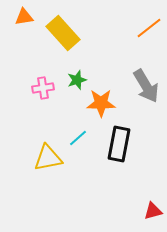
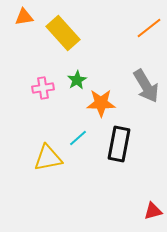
green star: rotated 12 degrees counterclockwise
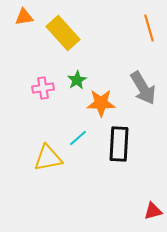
orange line: rotated 68 degrees counterclockwise
gray arrow: moved 3 px left, 2 px down
black rectangle: rotated 8 degrees counterclockwise
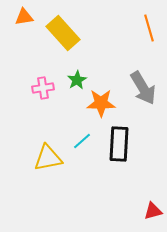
cyan line: moved 4 px right, 3 px down
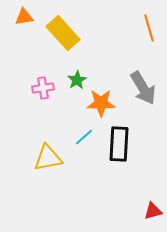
cyan line: moved 2 px right, 4 px up
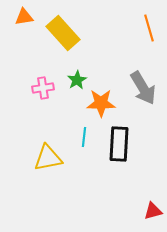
cyan line: rotated 42 degrees counterclockwise
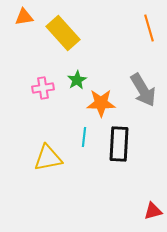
gray arrow: moved 2 px down
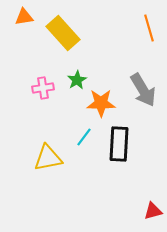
cyan line: rotated 30 degrees clockwise
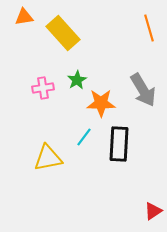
red triangle: rotated 18 degrees counterclockwise
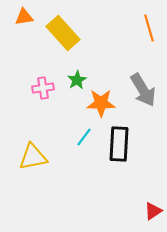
yellow triangle: moved 15 px left, 1 px up
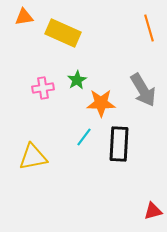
yellow rectangle: rotated 24 degrees counterclockwise
red triangle: rotated 18 degrees clockwise
